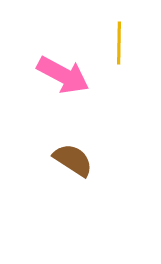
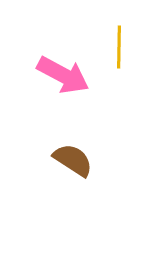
yellow line: moved 4 px down
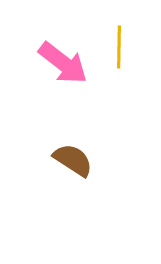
pink arrow: moved 12 px up; rotated 10 degrees clockwise
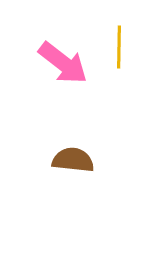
brown semicircle: rotated 27 degrees counterclockwise
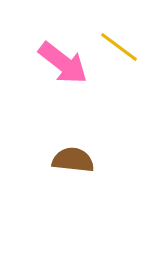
yellow line: rotated 54 degrees counterclockwise
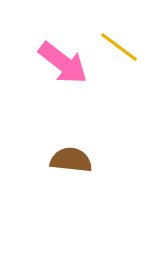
brown semicircle: moved 2 px left
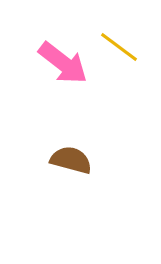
brown semicircle: rotated 9 degrees clockwise
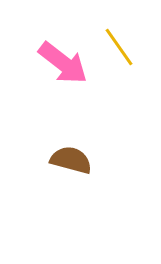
yellow line: rotated 18 degrees clockwise
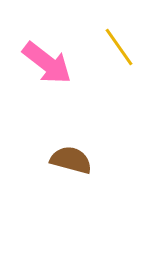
pink arrow: moved 16 px left
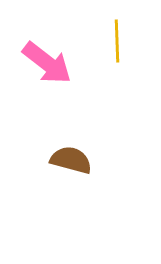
yellow line: moved 2 px left, 6 px up; rotated 33 degrees clockwise
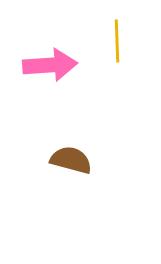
pink arrow: moved 3 px right, 2 px down; rotated 42 degrees counterclockwise
